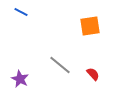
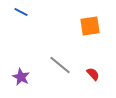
purple star: moved 1 px right, 2 px up
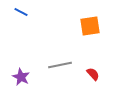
gray line: rotated 50 degrees counterclockwise
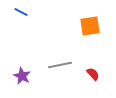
purple star: moved 1 px right, 1 px up
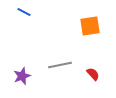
blue line: moved 3 px right
purple star: rotated 24 degrees clockwise
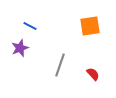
blue line: moved 6 px right, 14 px down
gray line: rotated 60 degrees counterclockwise
purple star: moved 2 px left, 28 px up
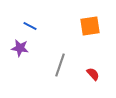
purple star: rotated 30 degrees clockwise
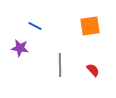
blue line: moved 5 px right
gray line: rotated 20 degrees counterclockwise
red semicircle: moved 4 px up
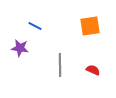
red semicircle: rotated 24 degrees counterclockwise
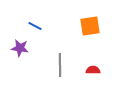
red semicircle: rotated 24 degrees counterclockwise
